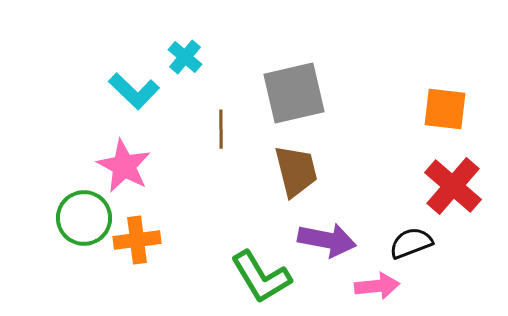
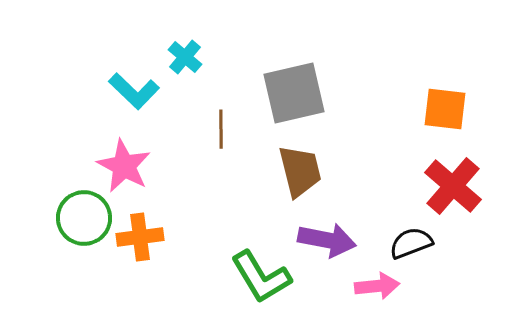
brown trapezoid: moved 4 px right
orange cross: moved 3 px right, 3 px up
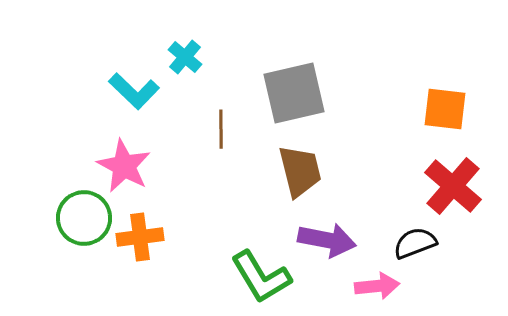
black semicircle: moved 4 px right
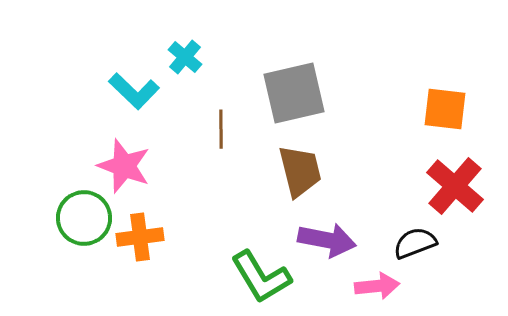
pink star: rotated 8 degrees counterclockwise
red cross: moved 2 px right
